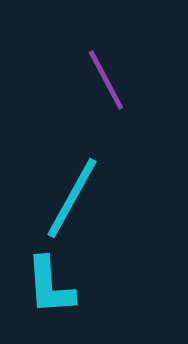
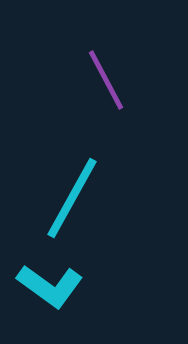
cyan L-shape: rotated 50 degrees counterclockwise
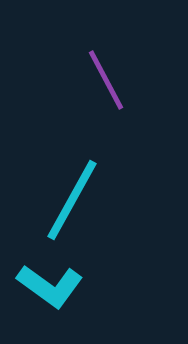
cyan line: moved 2 px down
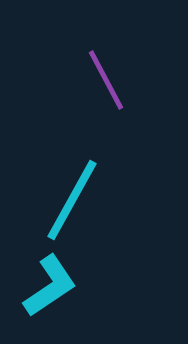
cyan L-shape: rotated 70 degrees counterclockwise
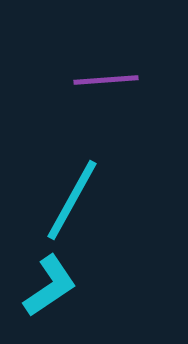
purple line: rotated 66 degrees counterclockwise
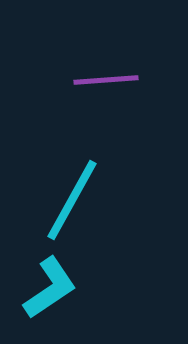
cyan L-shape: moved 2 px down
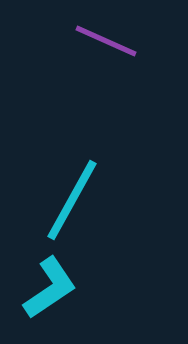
purple line: moved 39 px up; rotated 28 degrees clockwise
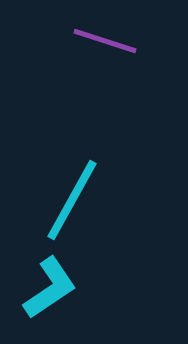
purple line: moved 1 px left; rotated 6 degrees counterclockwise
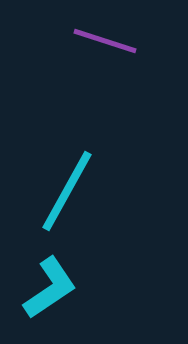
cyan line: moved 5 px left, 9 px up
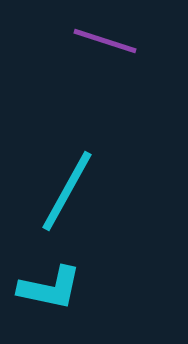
cyan L-shape: rotated 46 degrees clockwise
